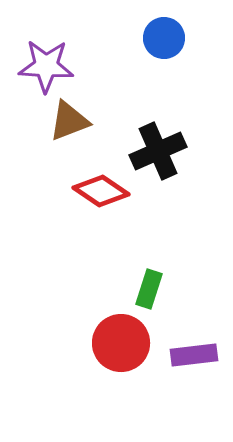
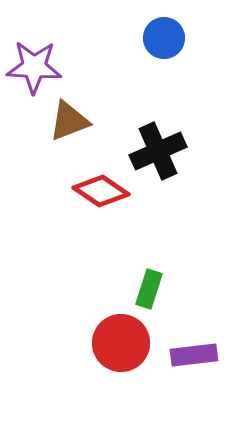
purple star: moved 12 px left, 1 px down
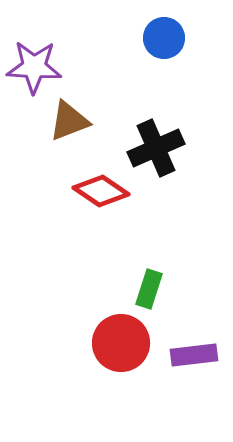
black cross: moved 2 px left, 3 px up
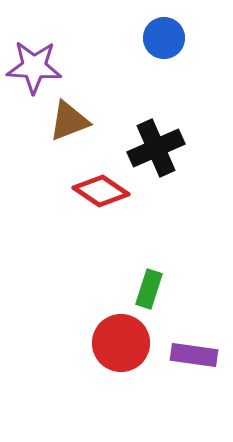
purple rectangle: rotated 15 degrees clockwise
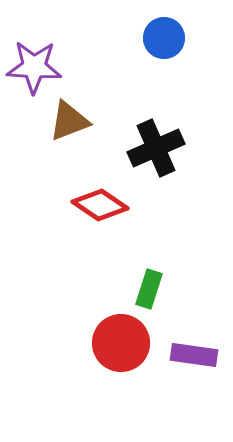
red diamond: moved 1 px left, 14 px down
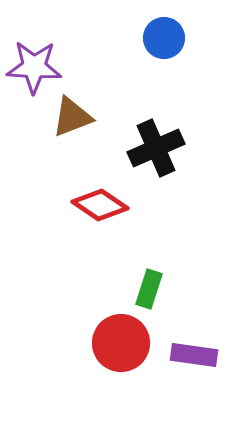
brown triangle: moved 3 px right, 4 px up
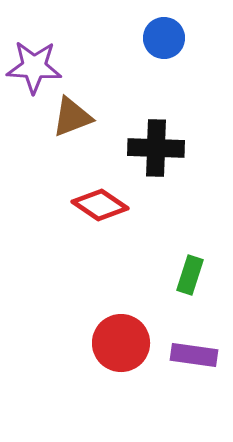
black cross: rotated 26 degrees clockwise
green rectangle: moved 41 px right, 14 px up
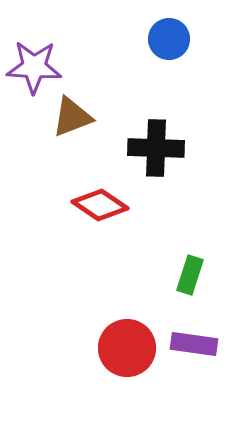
blue circle: moved 5 px right, 1 px down
red circle: moved 6 px right, 5 px down
purple rectangle: moved 11 px up
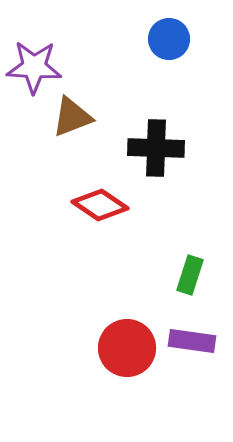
purple rectangle: moved 2 px left, 3 px up
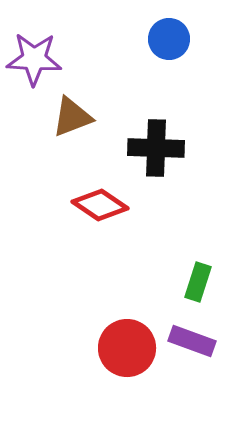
purple star: moved 8 px up
green rectangle: moved 8 px right, 7 px down
purple rectangle: rotated 12 degrees clockwise
